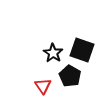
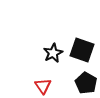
black star: rotated 12 degrees clockwise
black pentagon: moved 16 px right, 7 px down
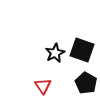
black star: moved 2 px right
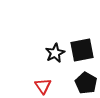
black square: rotated 30 degrees counterclockwise
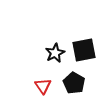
black square: moved 2 px right
black pentagon: moved 12 px left
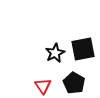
black square: moved 1 px left, 1 px up
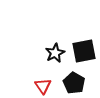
black square: moved 1 px right, 2 px down
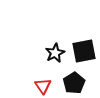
black pentagon: rotated 10 degrees clockwise
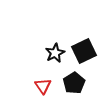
black square: rotated 15 degrees counterclockwise
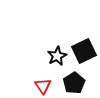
black star: moved 2 px right, 3 px down
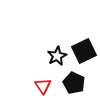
black pentagon: rotated 15 degrees counterclockwise
